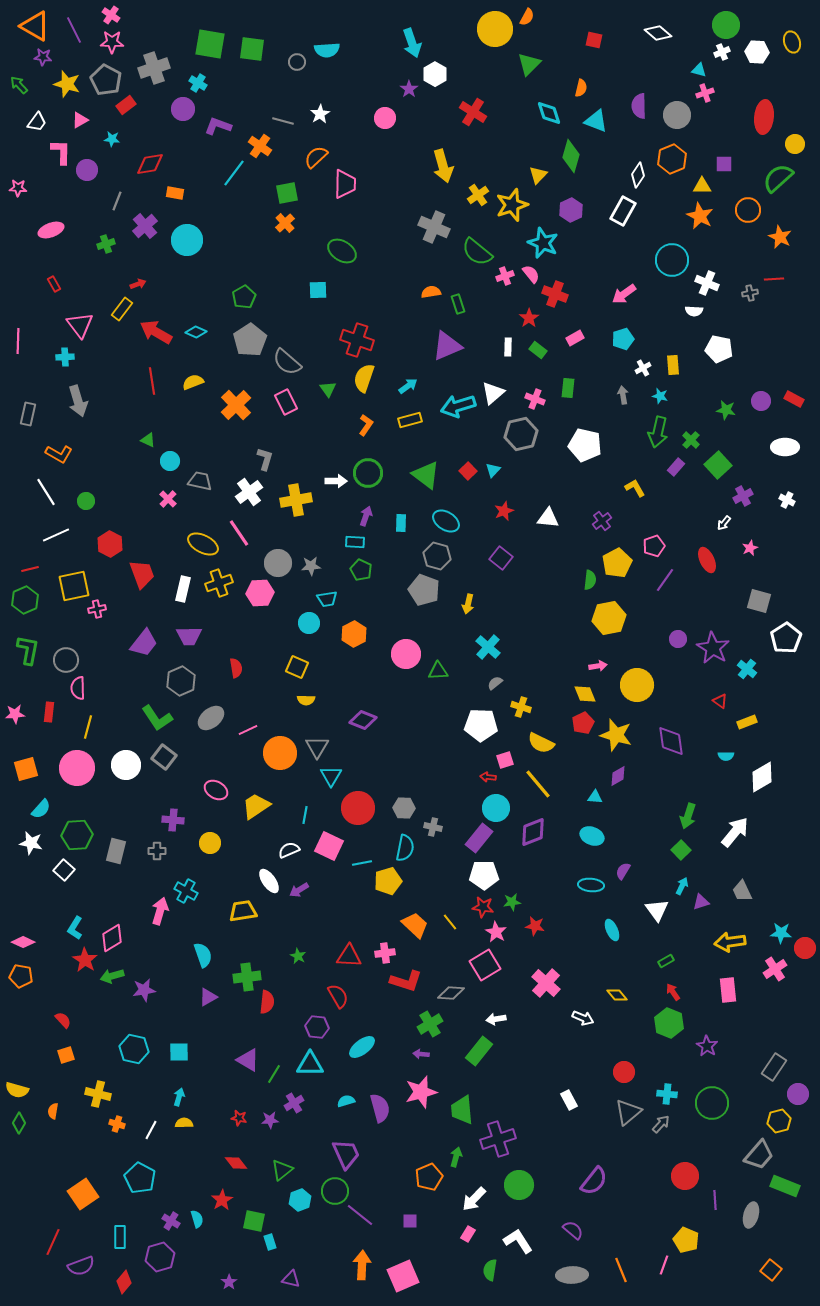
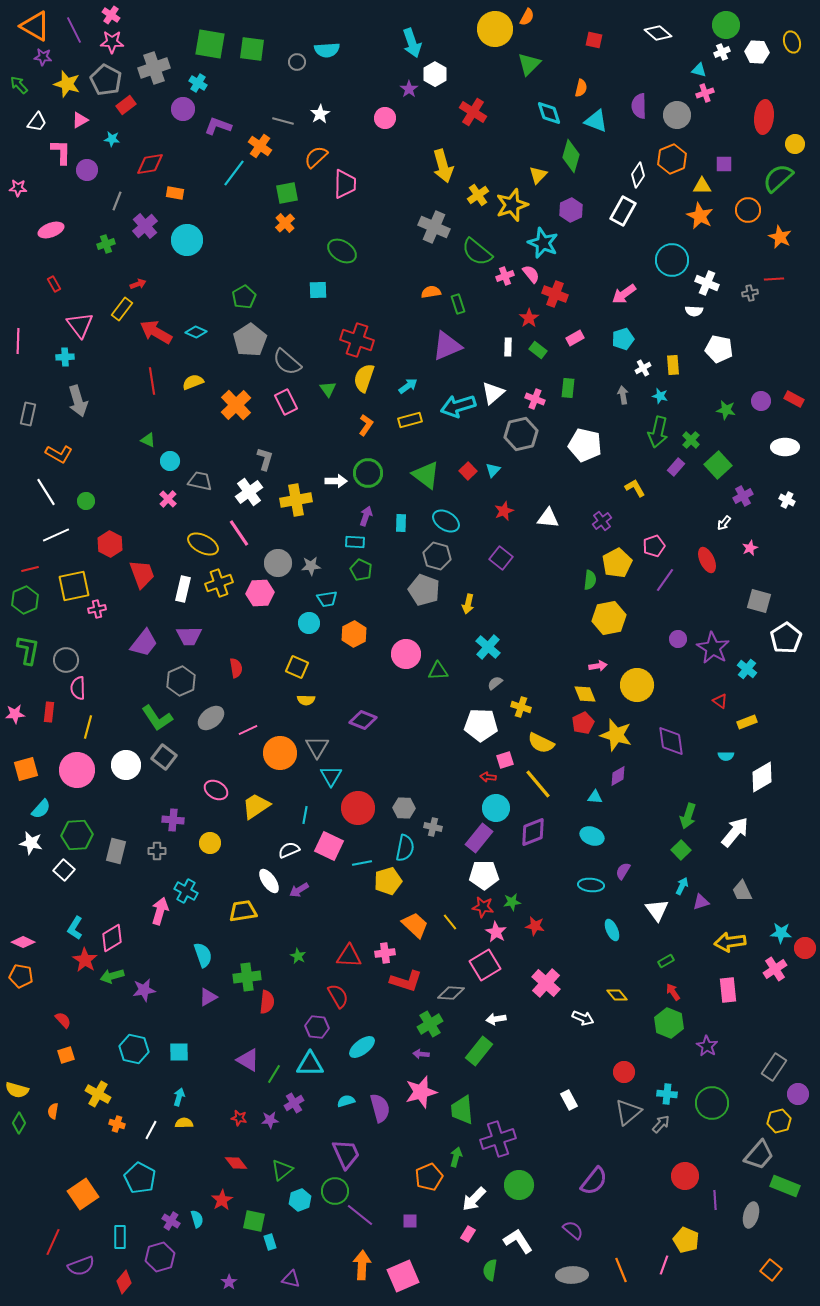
pink circle at (77, 768): moved 2 px down
yellow cross at (98, 1094): rotated 15 degrees clockwise
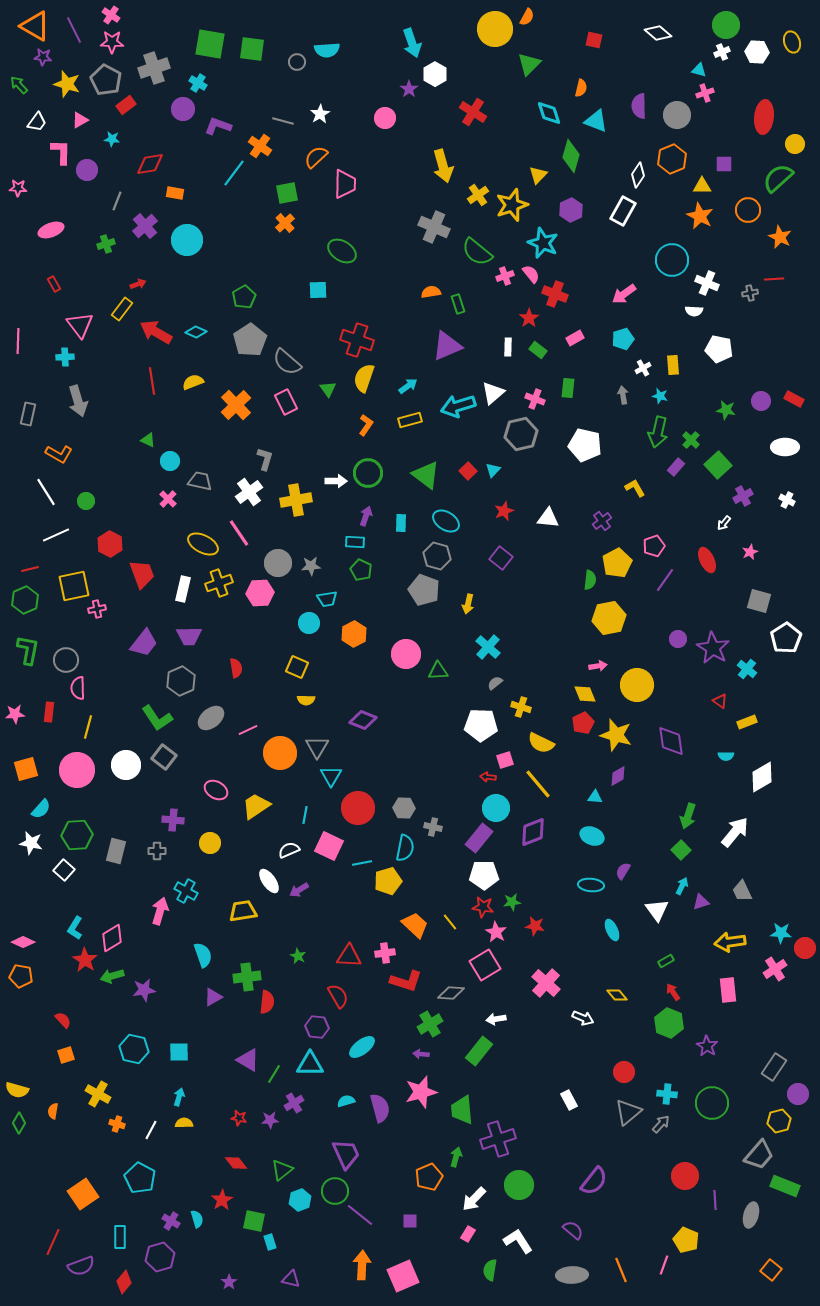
pink star at (750, 548): moved 4 px down
purple triangle at (208, 997): moved 5 px right
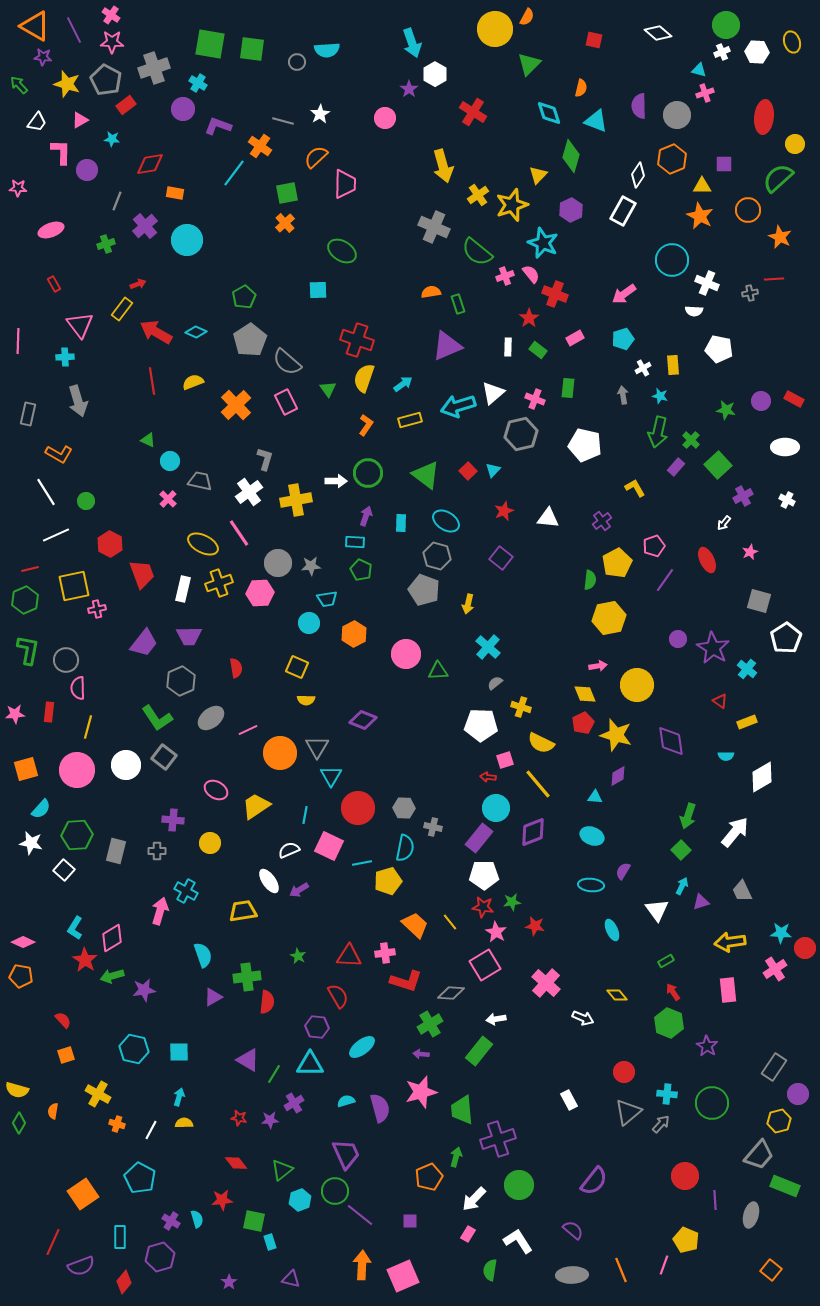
cyan arrow at (408, 386): moved 5 px left, 2 px up
red star at (222, 1200): rotated 25 degrees clockwise
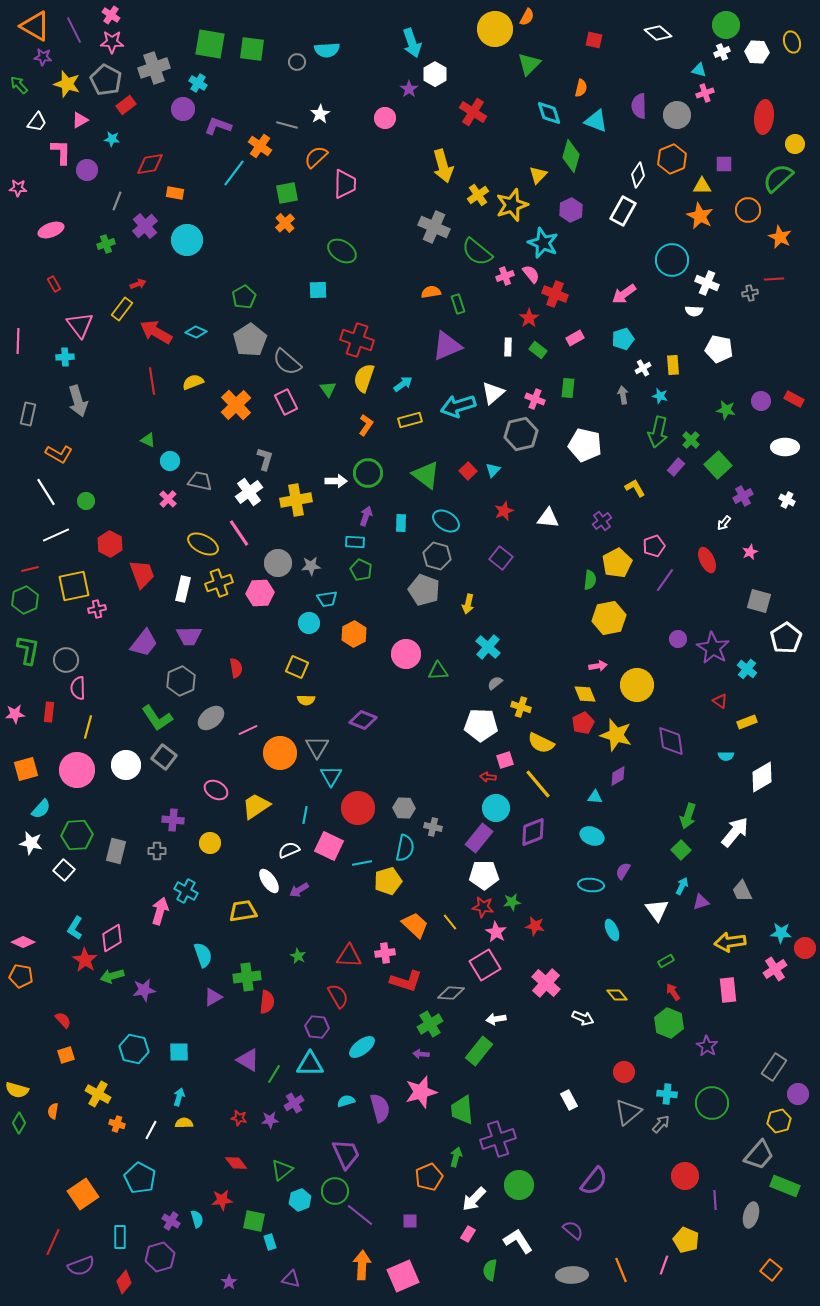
gray line at (283, 121): moved 4 px right, 4 px down
